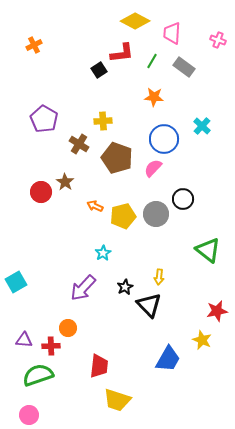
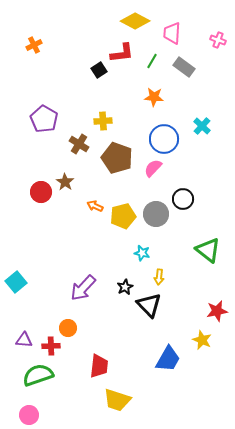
cyan star: moved 39 px right; rotated 28 degrees counterclockwise
cyan square: rotated 10 degrees counterclockwise
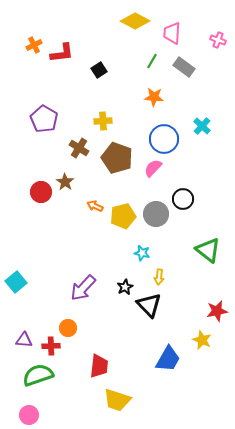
red L-shape: moved 60 px left
brown cross: moved 4 px down
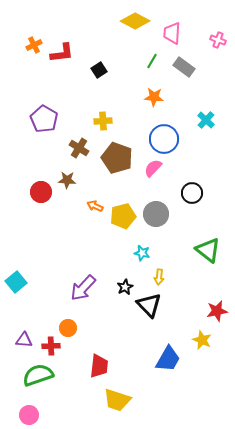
cyan cross: moved 4 px right, 6 px up
brown star: moved 2 px right, 2 px up; rotated 30 degrees counterclockwise
black circle: moved 9 px right, 6 px up
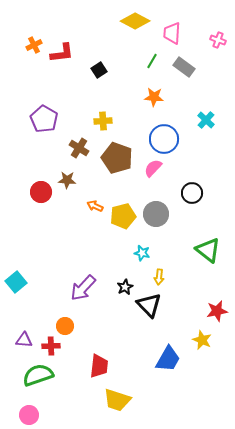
orange circle: moved 3 px left, 2 px up
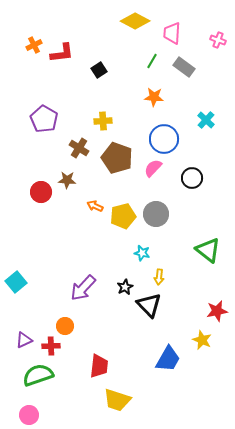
black circle: moved 15 px up
purple triangle: rotated 30 degrees counterclockwise
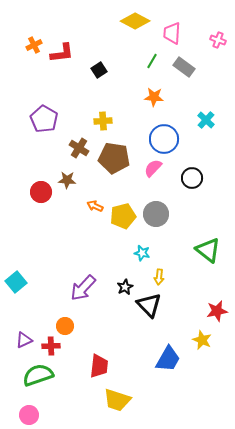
brown pentagon: moved 3 px left; rotated 12 degrees counterclockwise
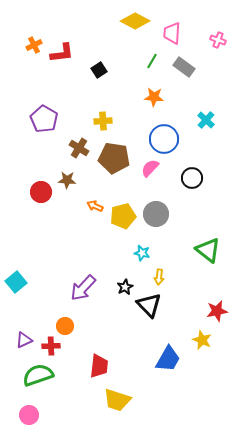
pink semicircle: moved 3 px left
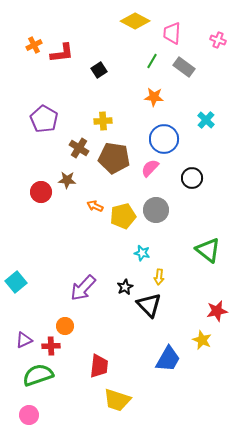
gray circle: moved 4 px up
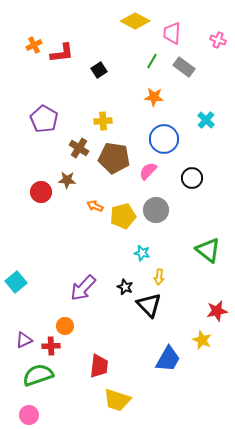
pink semicircle: moved 2 px left, 3 px down
black star: rotated 21 degrees counterclockwise
